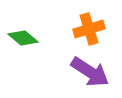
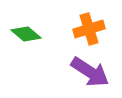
green diamond: moved 3 px right, 4 px up
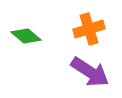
green diamond: moved 2 px down
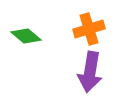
purple arrow: rotated 66 degrees clockwise
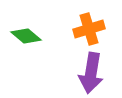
purple arrow: moved 1 px right, 1 px down
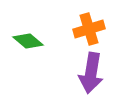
green diamond: moved 2 px right, 5 px down
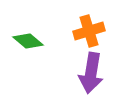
orange cross: moved 2 px down
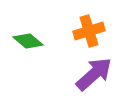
purple arrow: moved 3 px right, 1 px down; rotated 141 degrees counterclockwise
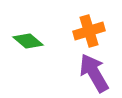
purple arrow: moved 1 px up; rotated 78 degrees counterclockwise
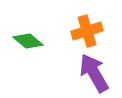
orange cross: moved 2 px left
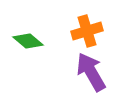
purple arrow: moved 3 px left, 1 px up
